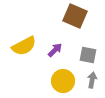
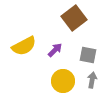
brown square: moved 1 px left, 2 px down; rotated 30 degrees clockwise
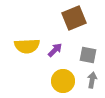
brown square: rotated 15 degrees clockwise
yellow semicircle: moved 3 px right; rotated 25 degrees clockwise
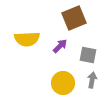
yellow semicircle: moved 7 px up
purple arrow: moved 5 px right, 4 px up
yellow circle: moved 2 px down
